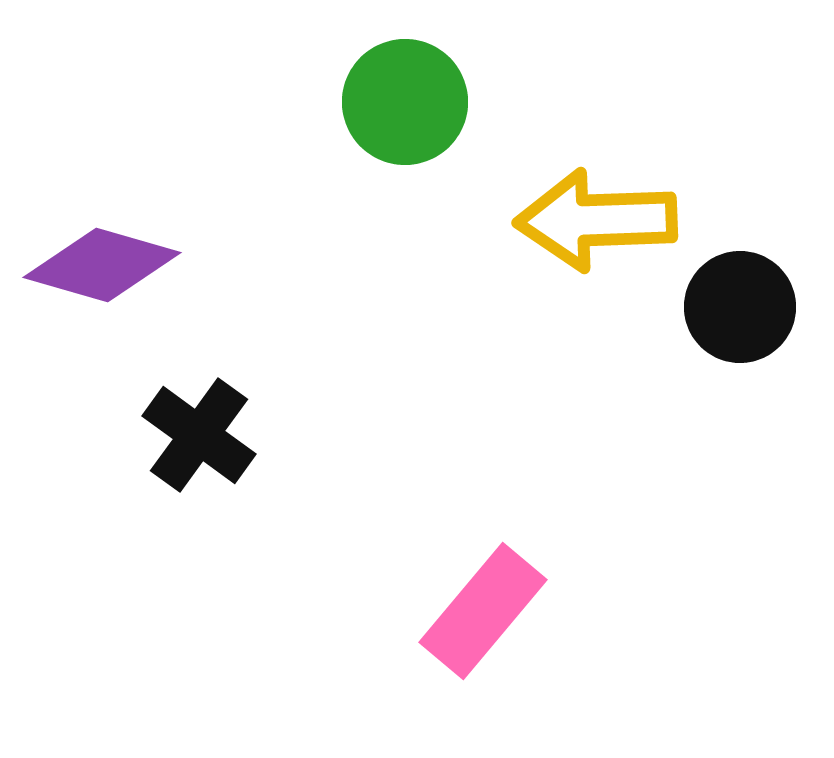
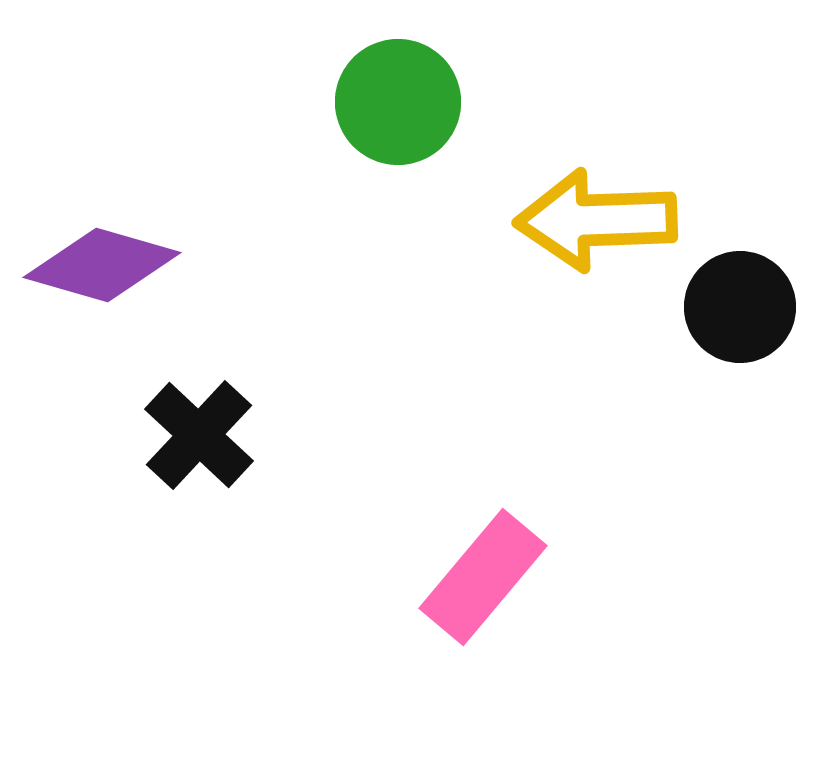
green circle: moved 7 px left
black cross: rotated 7 degrees clockwise
pink rectangle: moved 34 px up
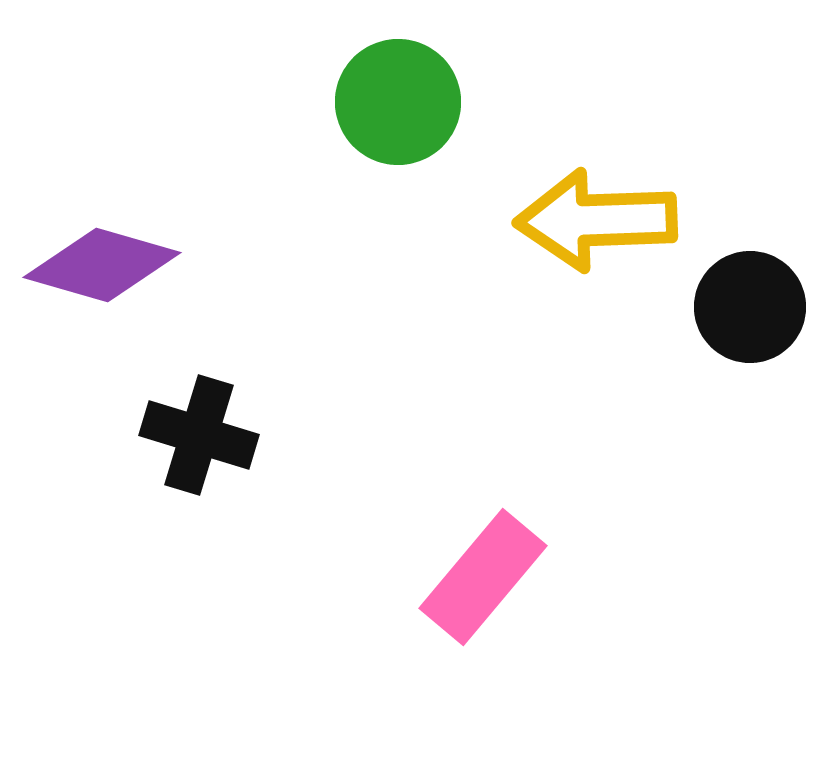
black circle: moved 10 px right
black cross: rotated 26 degrees counterclockwise
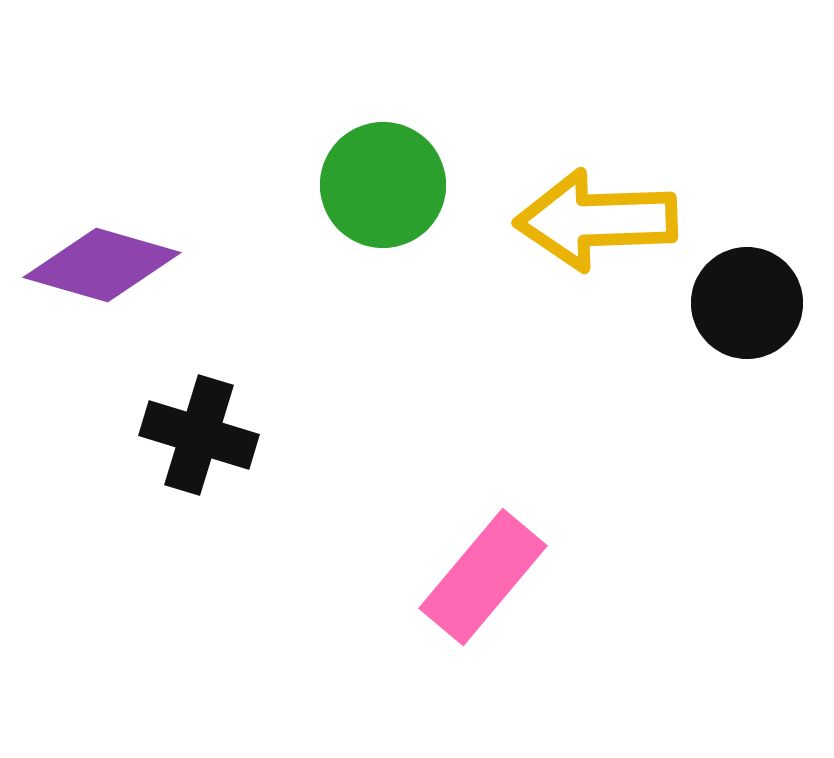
green circle: moved 15 px left, 83 px down
black circle: moved 3 px left, 4 px up
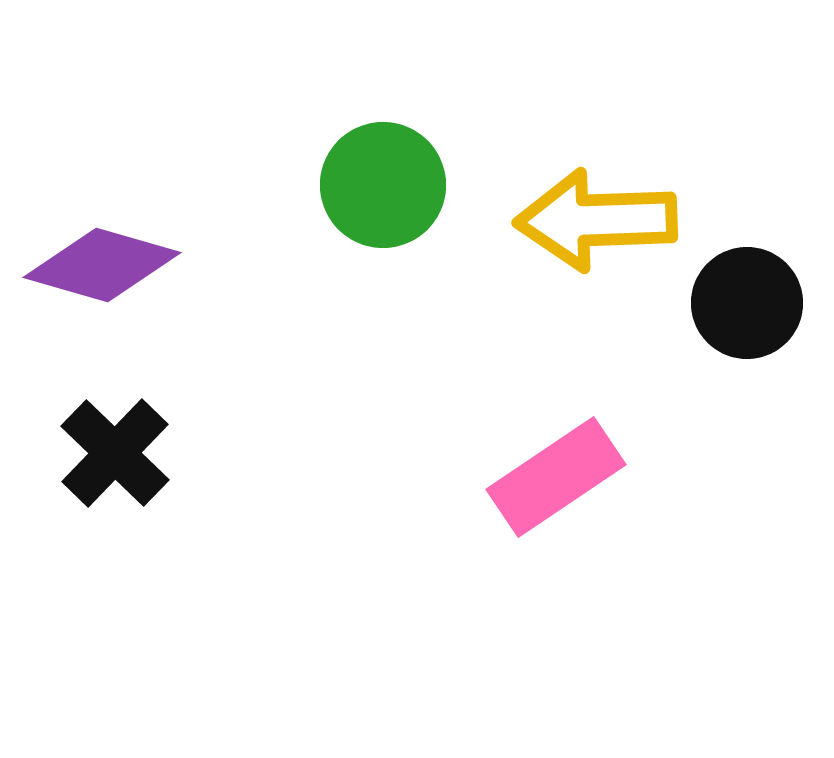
black cross: moved 84 px left, 18 px down; rotated 27 degrees clockwise
pink rectangle: moved 73 px right, 100 px up; rotated 16 degrees clockwise
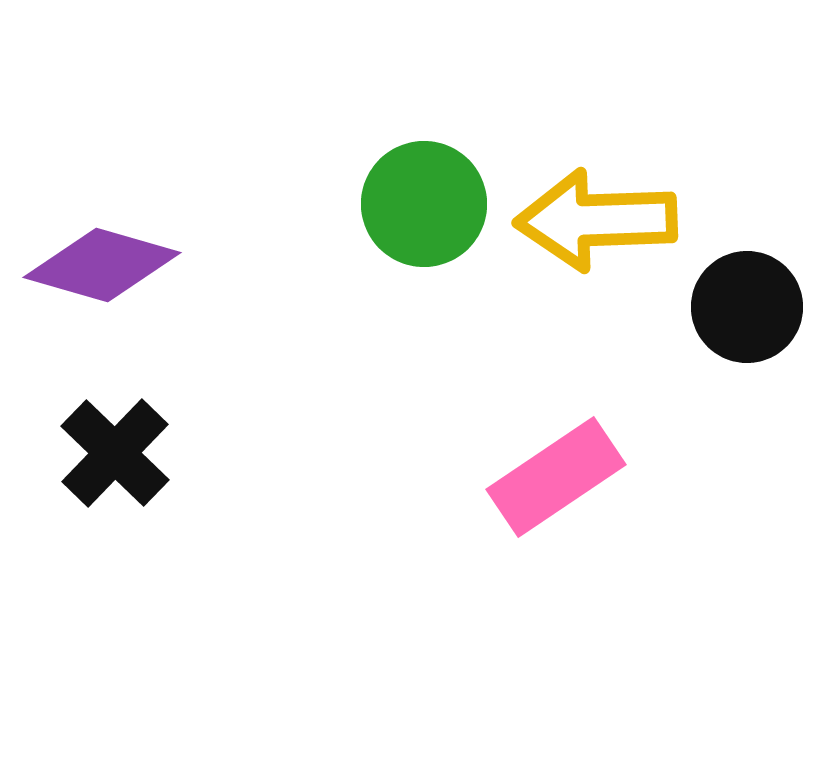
green circle: moved 41 px right, 19 px down
black circle: moved 4 px down
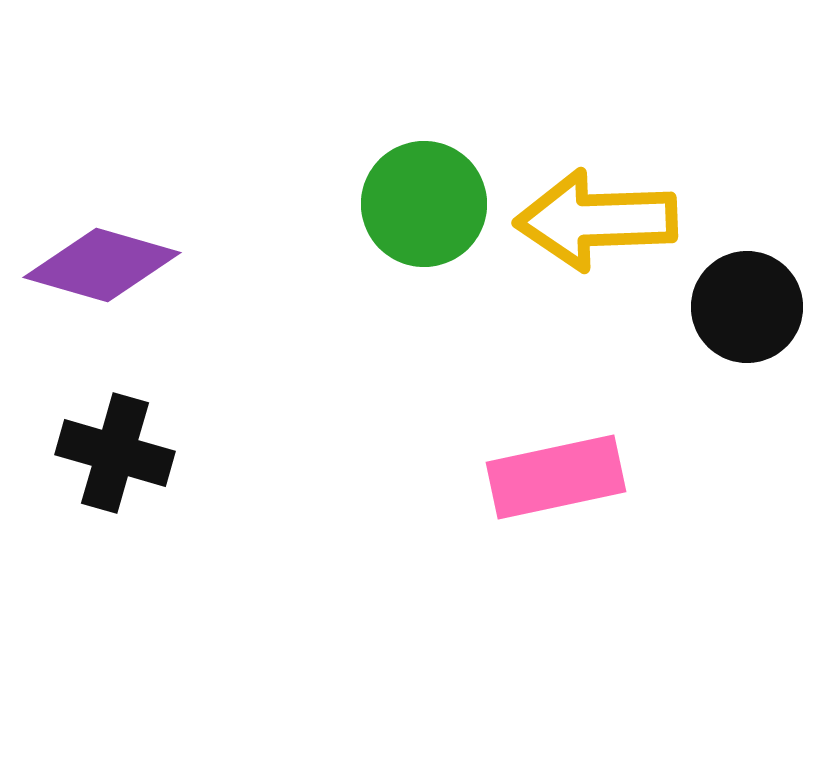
black cross: rotated 28 degrees counterclockwise
pink rectangle: rotated 22 degrees clockwise
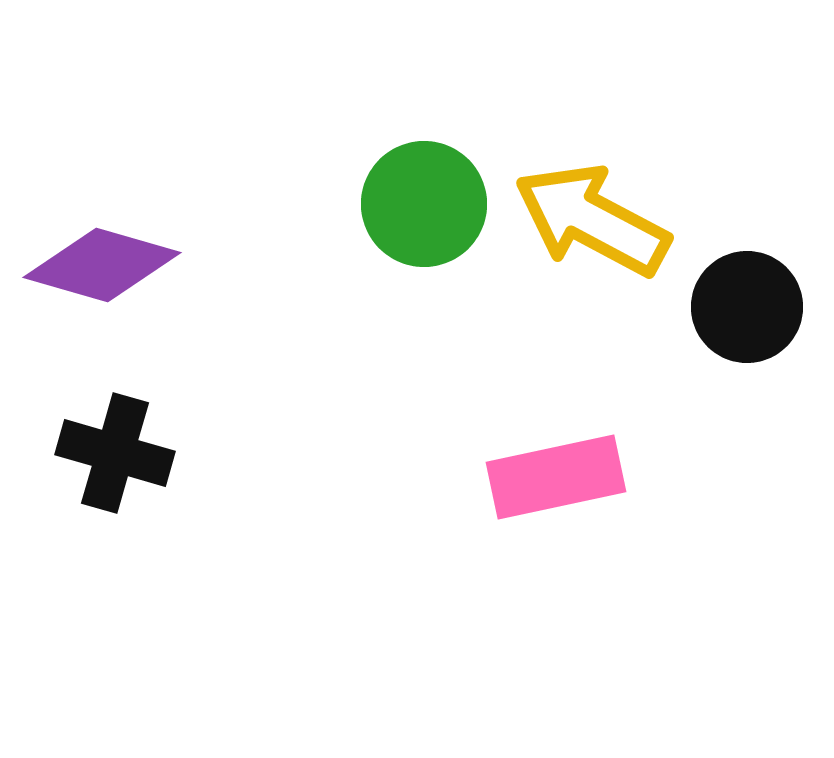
yellow arrow: moved 4 px left; rotated 30 degrees clockwise
